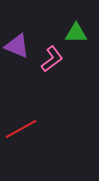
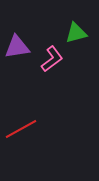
green triangle: rotated 15 degrees counterclockwise
purple triangle: moved 1 px down; rotated 32 degrees counterclockwise
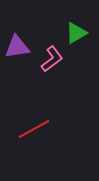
green triangle: rotated 15 degrees counterclockwise
red line: moved 13 px right
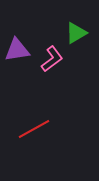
purple triangle: moved 3 px down
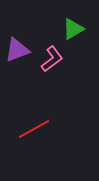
green triangle: moved 3 px left, 4 px up
purple triangle: rotated 12 degrees counterclockwise
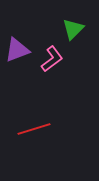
green triangle: rotated 15 degrees counterclockwise
red line: rotated 12 degrees clockwise
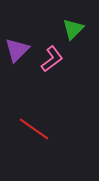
purple triangle: rotated 24 degrees counterclockwise
red line: rotated 52 degrees clockwise
